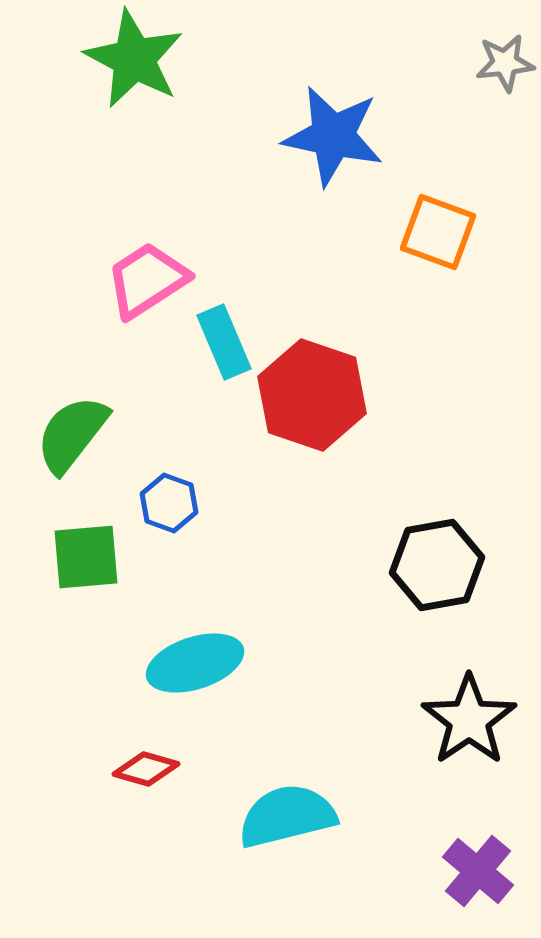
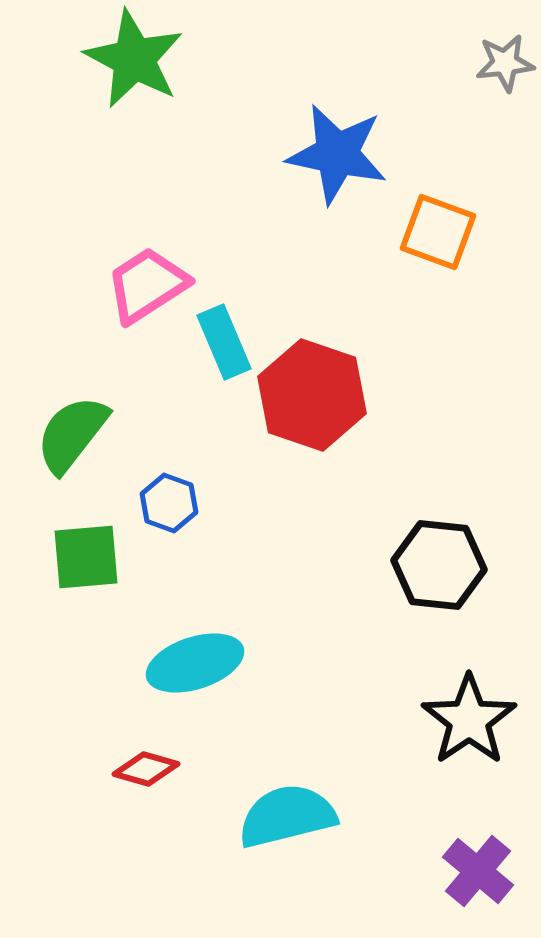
blue star: moved 4 px right, 18 px down
pink trapezoid: moved 5 px down
black hexagon: moved 2 px right; rotated 16 degrees clockwise
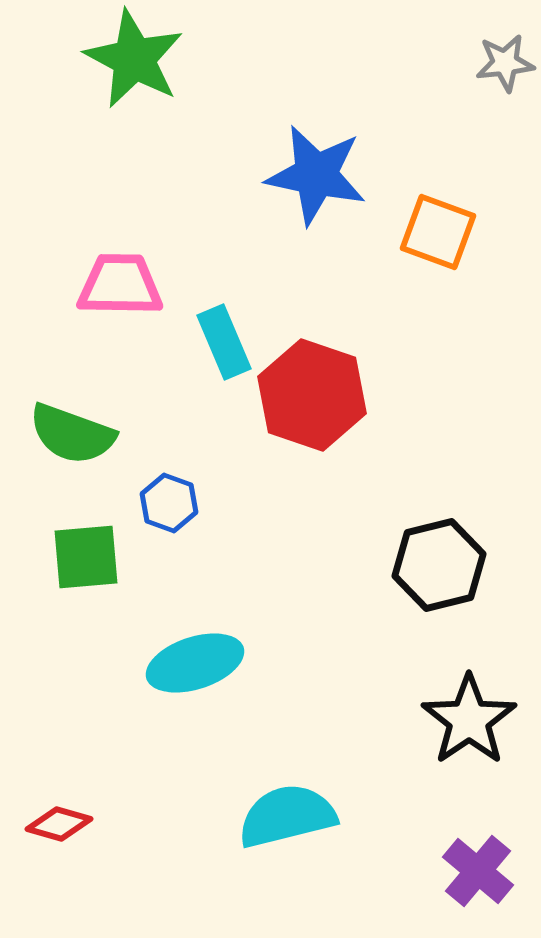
blue star: moved 21 px left, 21 px down
pink trapezoid: moved 27 px left; rotated 34 degrees clockwise
green semicircle: rotated 108 degrees counterclockwise
black hexagon: rotated 20 degrees counterclockwise
red diamond: moved 87 px left, 55 px down
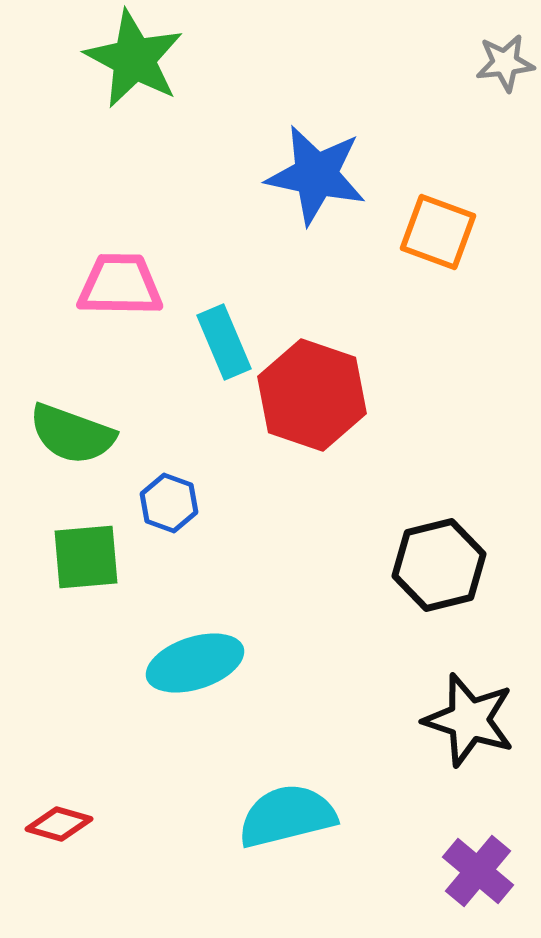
black star: rotated 20 degrees counterclockwise
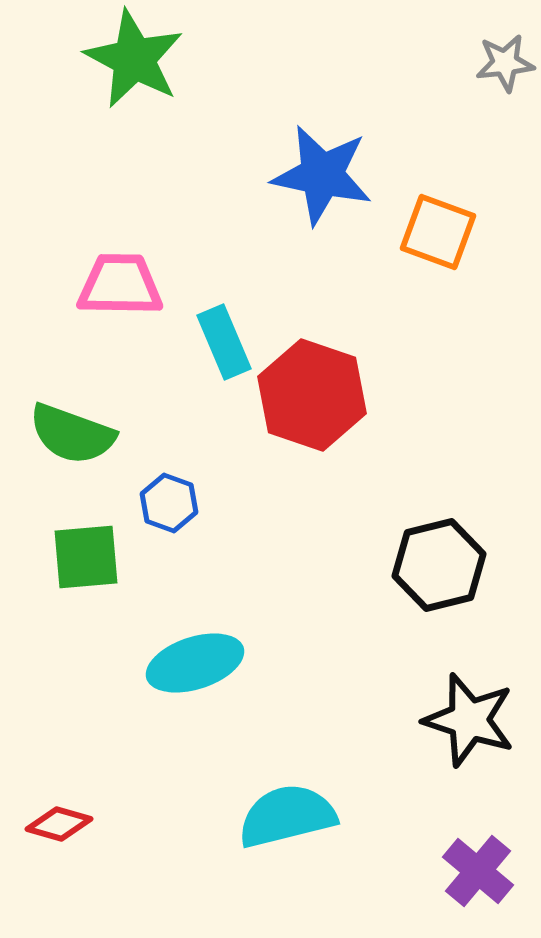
blue star: moved 6 px right
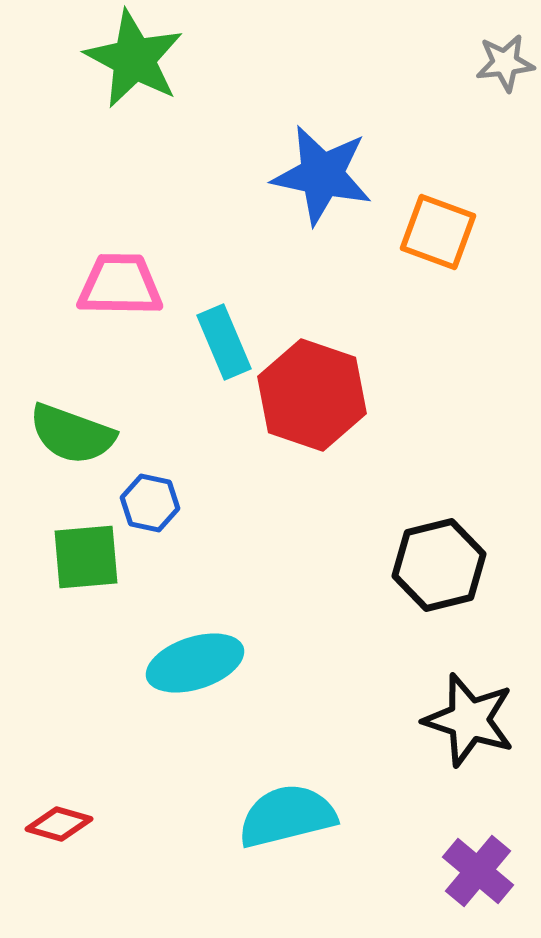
blue hexagon: moved 19 px left; rotated 8 degrees counterclockwise
